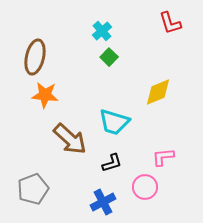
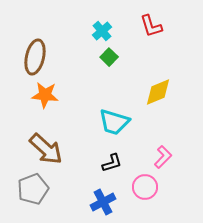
red L-shape: moved 19 px left, 3 px down
brown arrow: moved 24 px left, 10 px down
pink L-shape: rotated 140 degrees clockwise
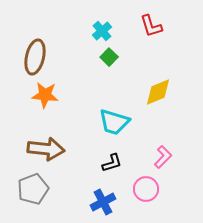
brown arrow: rotated 36 degrees counterclockwise
pink circle: moved 1 px right, 2 px down
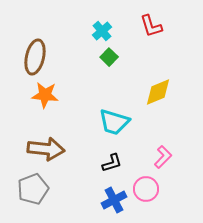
blue cross: moved 11 px right, 2 px up
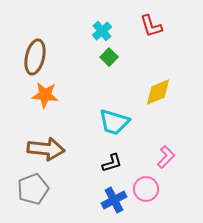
pink L-shape: moved 3 px right
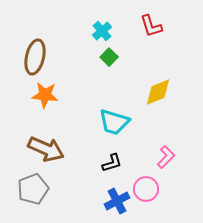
brown arrow: rotated 18 degrees clockwise
blue cross: moved 3 px right, 1 px down
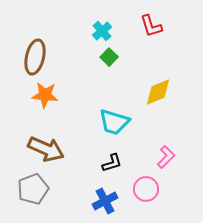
blue cross: moved 12 px left
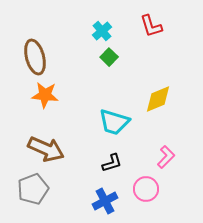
brown ellipse: rotated 28 degrees counterclockwise
yellow diamond: moved 7 px down
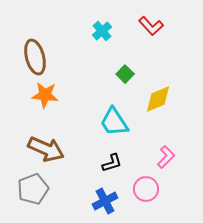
red L-shape: rotated 25 degrees counterclockwise
green square: moved 16 px right, 17 px down
cyan trapezoid: rotated 40 degrees clockwise
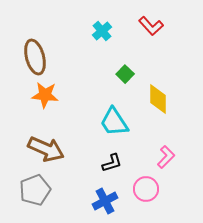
yellow diamond: rotated 68 degrees counterclockwise
gray pentagon: moved 2 px right, 1 px down
